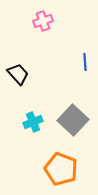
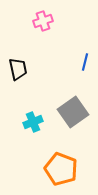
blue line: rotated 18 degrees clockwise
black trapezoid: moved 5 px up; rotated 30 degrees clockwise
gray square: moved 8 px up; rotated 12 degrees clockwise
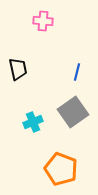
pink cross: rotated 24 degrees clockwise
blue line: moved 8 px left, 10 px down
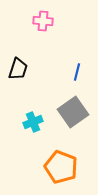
black trapezoid: rotated 30 degrees clockwise
orange pentagon: moved 2 px up
